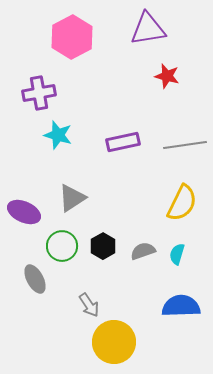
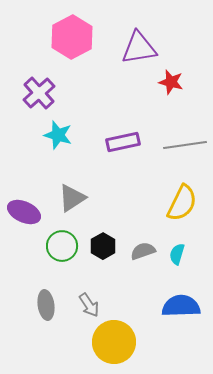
purple triangle: moved 9 px left, 19 px down
red star: moved 4 px right, 6 px down
purple cross: rotated 32 degrees counterclockwise
gray ellipse: moved 11 px right, 26 px down; rotated 20 degrees clockwise
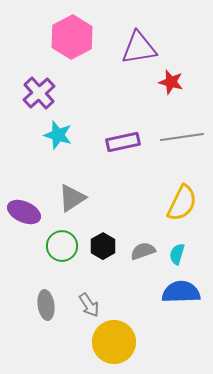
gray line: moved 3 px left, 8 px up
blue semicircle: moved 14 px up
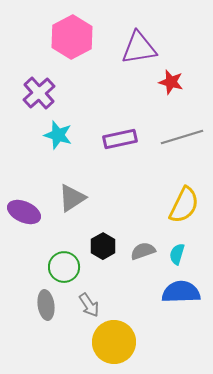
gray line: rotated 9 degrees counterclockwise
purple rectangle: moved 3 px left, 3 px up
yellow semicircle: moved 2 px right, 2 px down
green circle: moved 2 px right, 21 px down
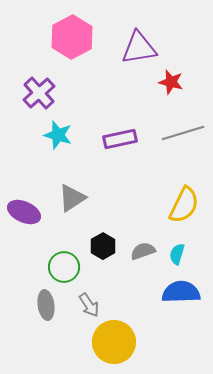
gray line: moved 1 px right, 4 px up
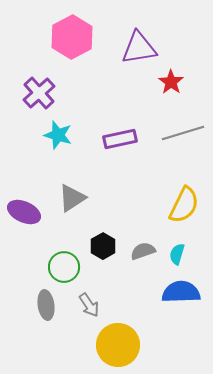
red star: rotated 20 degrees clockwise
yellow circle: moved 4 px right, 3 px down
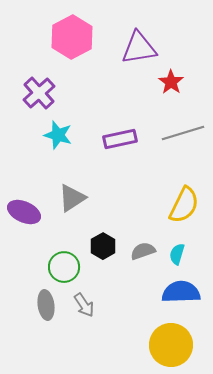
gray arrow: moved 5 px left
yellow circle: moved 53 px right
